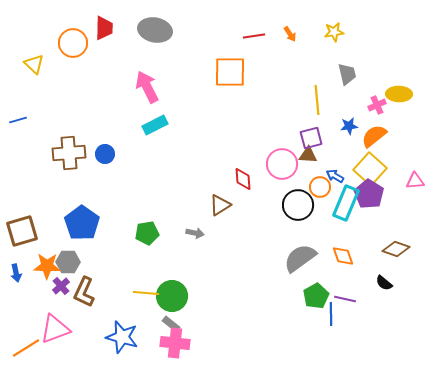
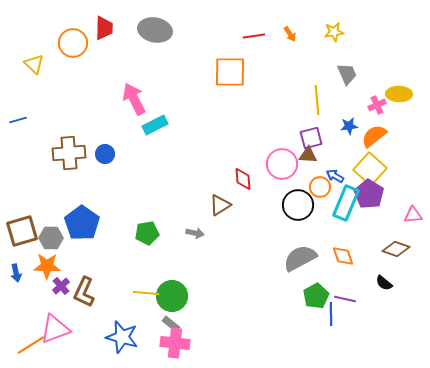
gray trapezoid at (347, 74): rotated 10 degrees counterclockwise
pink arrow at (147, 87): moved 13 px left, 12 px down
pink triangle at (415, 181): moved 2 px left, 34 px down
gray semicircle at (300, 258): rotated 8 degrees clockwise
gray hexagon at (68, 262): moved 17 px left, 24 px up
orange line at (26, 348): moved 5 px right, 3 px up
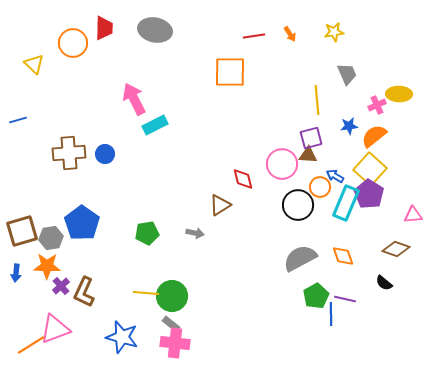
red diamond at (243, 179): rotated 10 degrees counterclockwise
gray hexagon at (51, 238): rotated 10 degrees counterclockwise
blue arrow at (16, 273): rotated 18 degrees clockwise
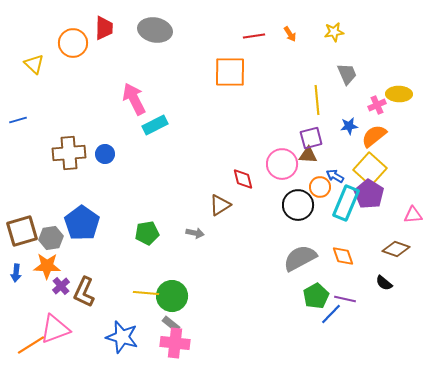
blue line at (331, 314): rotated 45 degrees clockwise
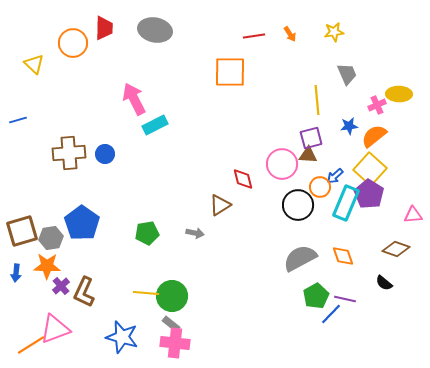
blue arrow at (335, 176): rotated 72 degrees counterclockwise
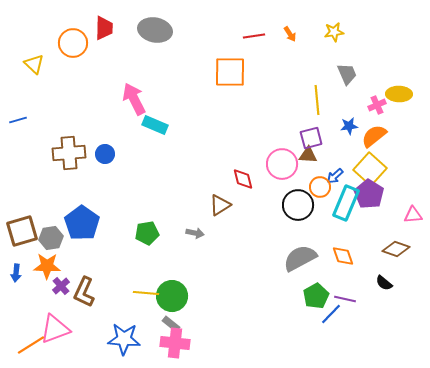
cyan rectangle at (155, 125): rotated 50 degrees clockwise
blue star at (122, 337): moved 2 px right, 2 px down; rotated 12 degrees counterclockwise
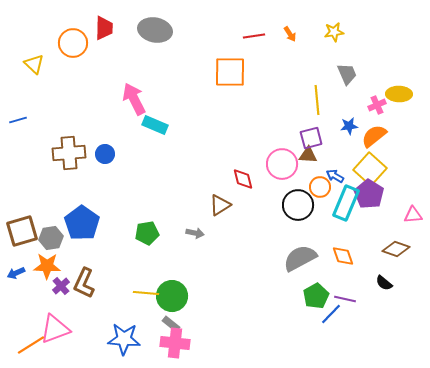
blue arrow at (335, 176): rotated 72 degrees clockwise
blue arrow at (16, 273): rotated 60 degrees clockwise
brown L-shape at (84, 292): moved 9 px up
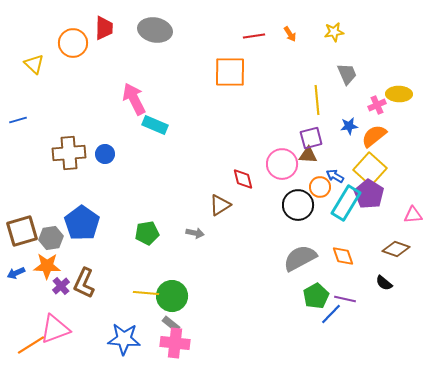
cyan rectangle at (346, 203): rotated 8 degrees clockwise
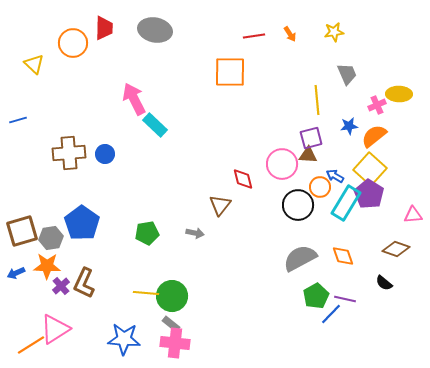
cyan rectangle at (155, 125): rotated 20 degrees clockwise
brown triangle at (220, 205): rotated 20 degrees counterclockwise
pink triangle at (55, 329): rotated 12 degrees counterclockwise
